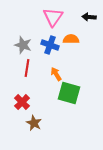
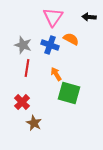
orange semicircle: rotated 28 degrees clockwise
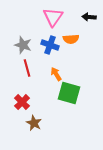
orange semicircle: rotated 147 degrees clockwise
red line: rotated 24 degrees counterclockwise
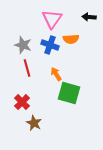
pink triangle: moved 1 px left, 2 px down
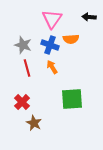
orange arrow: moved 4 px left, 7 px up
green square: moved 3 px right, 6 px down; rotated 20 degrees counterclockwise
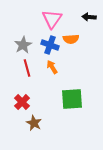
gray star: rotated 24 degrees clockwise
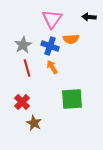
blue cross: moved 1 px down
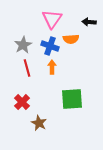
black arrow: moved 5 px down
orange arrow: rotated 32 degrees clockwise
brown star: moved 5 px right
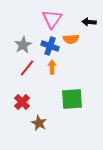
red line: rotated 54 degrees clockwise
